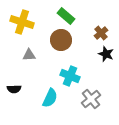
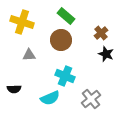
cyan cross: moved 5 px left
cyan semicircle: rotated 42 degrees clockwise
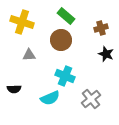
brown cross: moved 5 px up; rotated 24 degrees clockwise
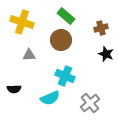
gray cross: moved 1 px left, 4 px down
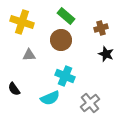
black semicircle: rotated 56 degrees clockwise
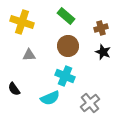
brown circle: moved 7 px right, 6 px down
black star: moved 3 px left, 2 px up
